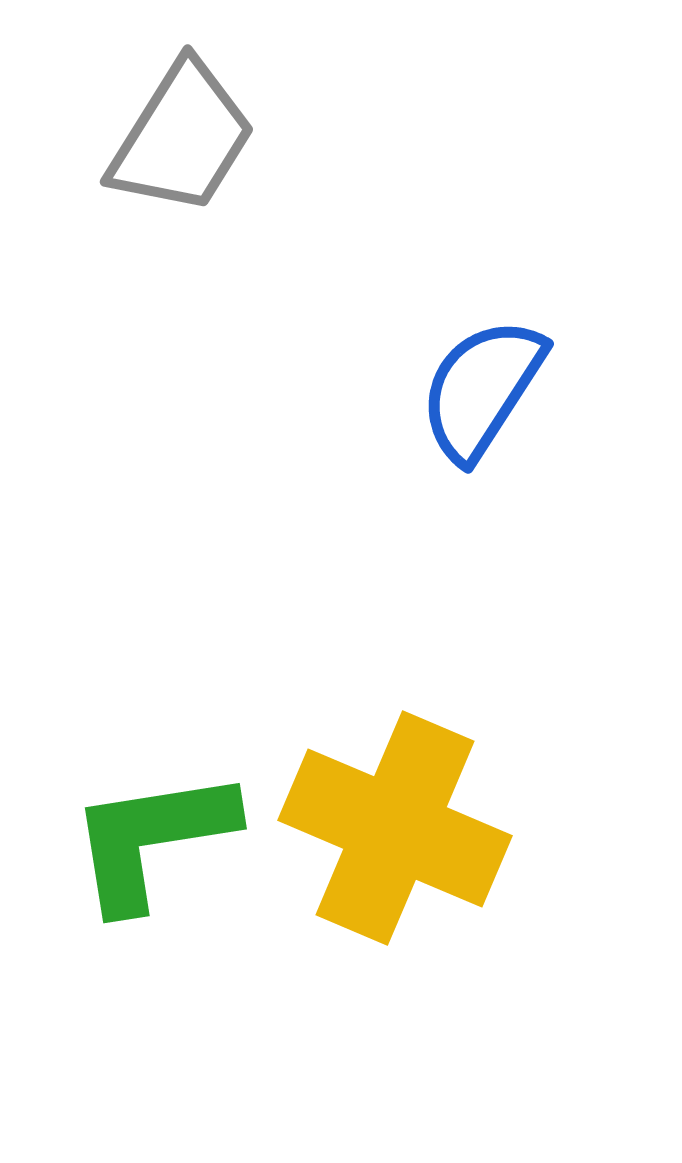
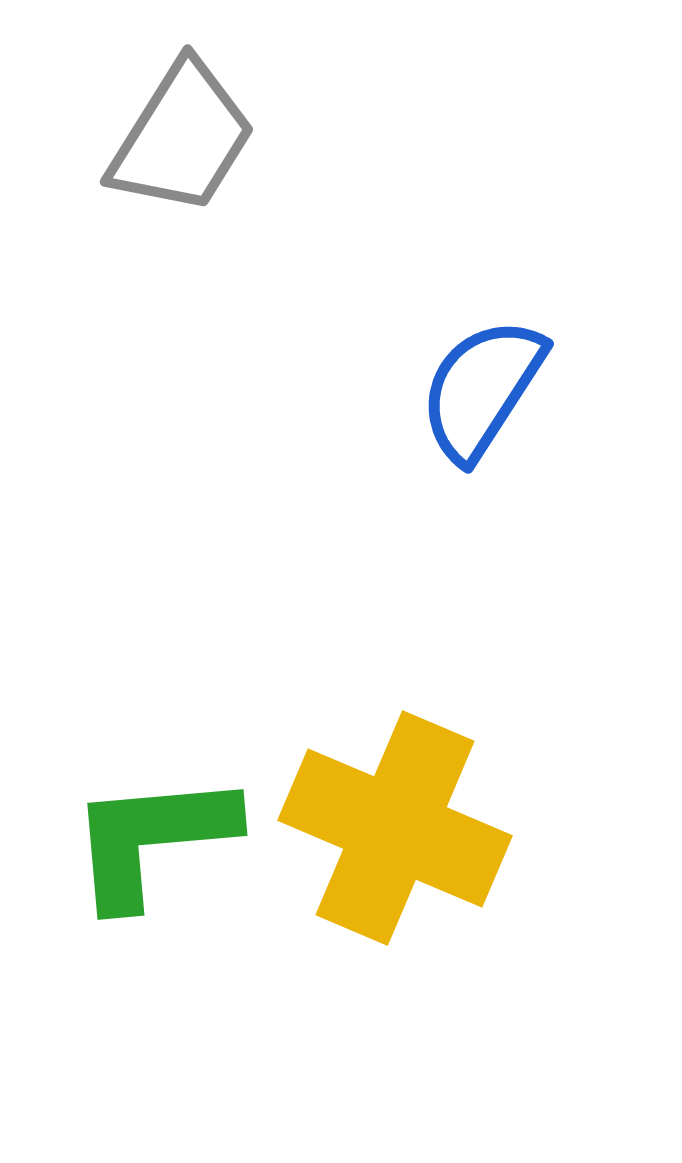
green L-shape: rotated 4 degrees clockwise
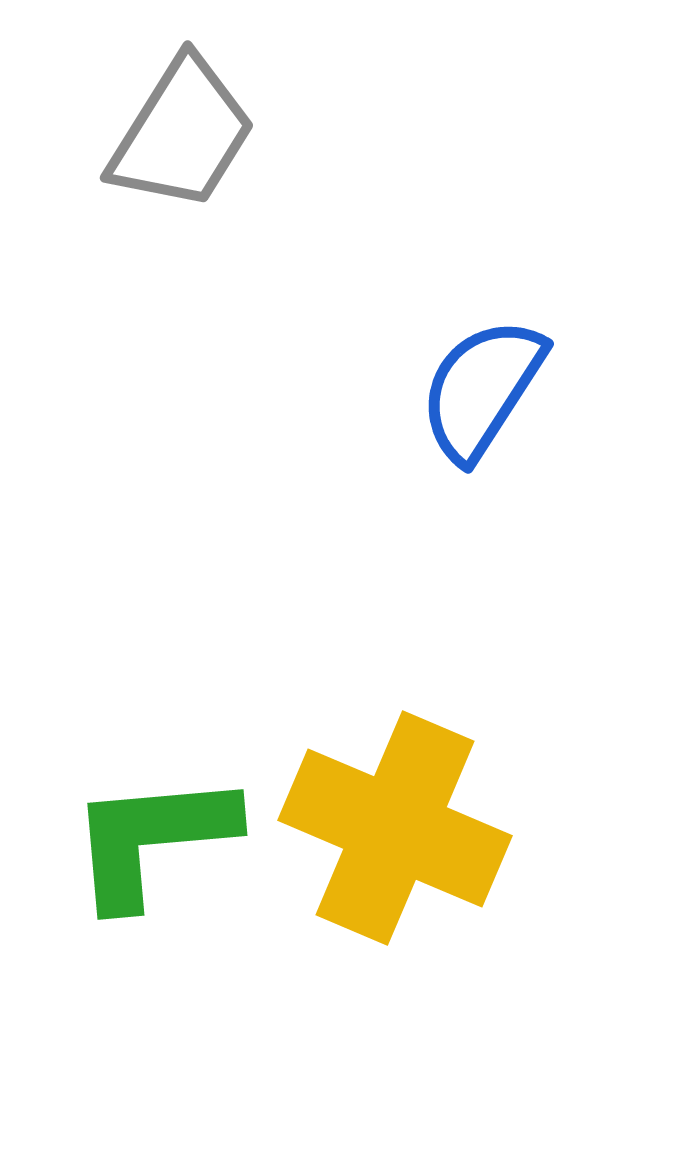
gray trapezoid: moved 4 px up
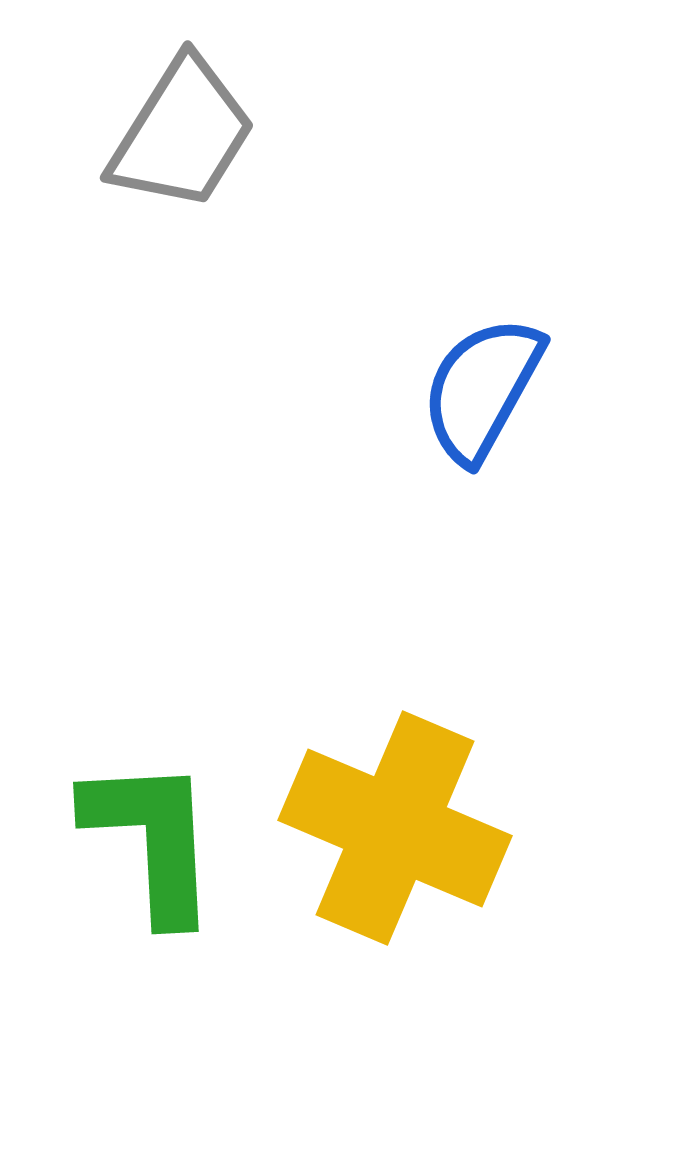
blue semicircle: rotated 4 degrees counterclockwise
green L-shape: rotated 92 degrees clockwise
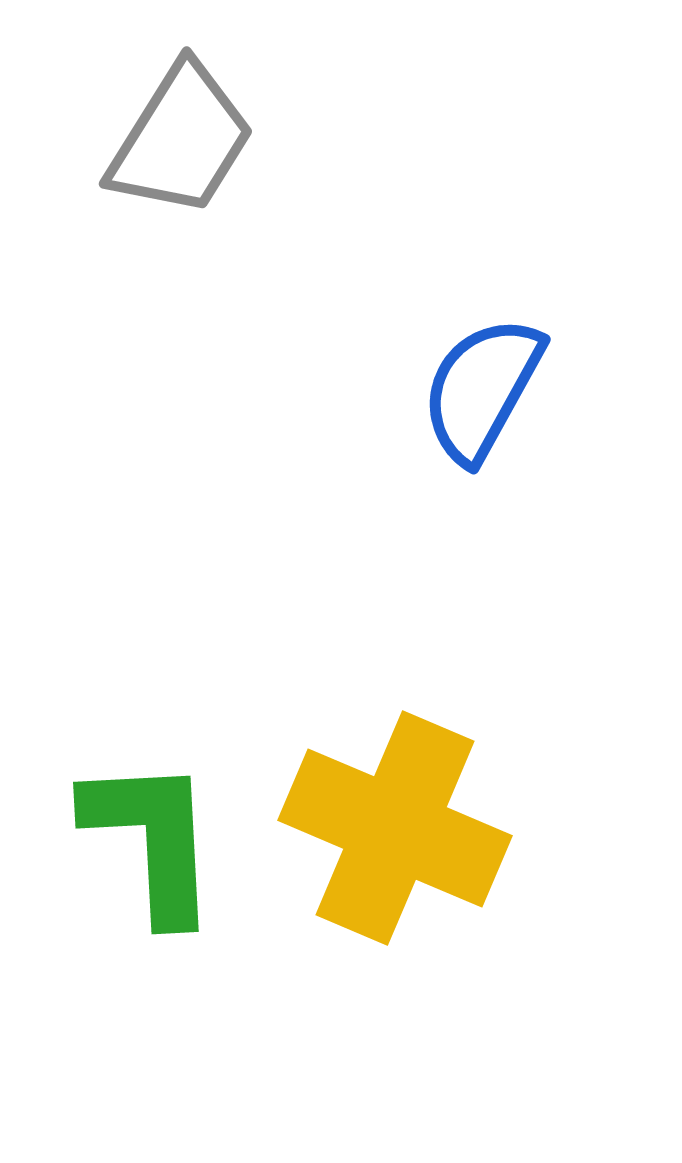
gray trapezoid: moved 1 px left, 6 px down
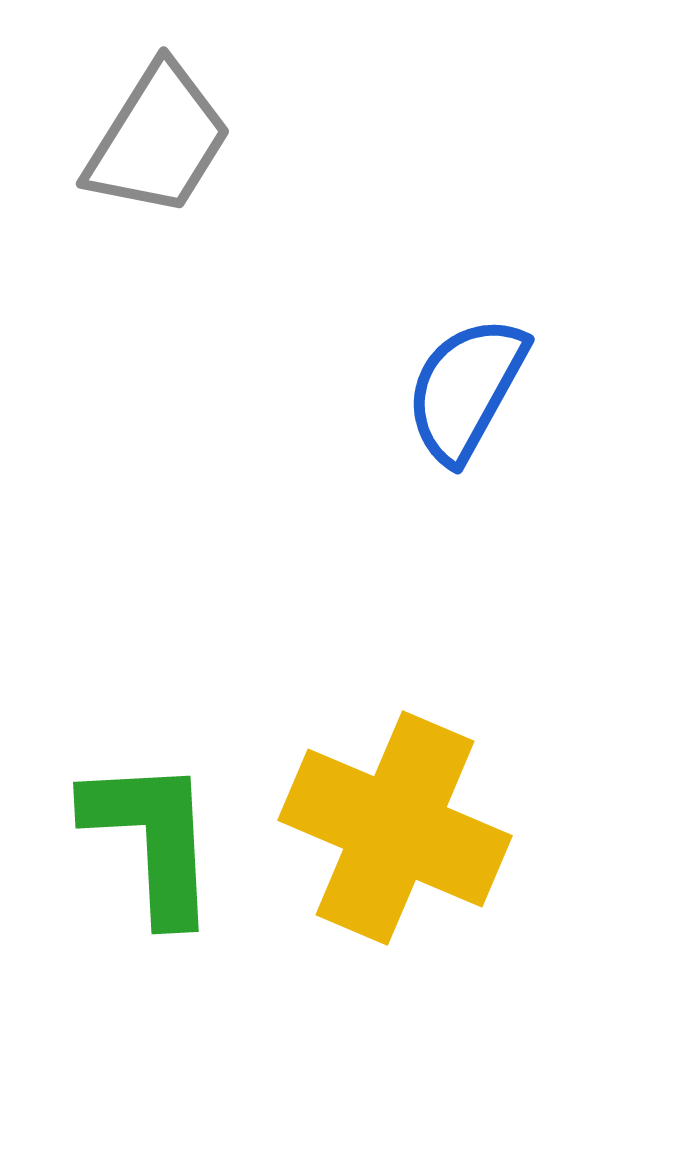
gray trapezoid: moved 23 px left
blue semicircle: moved 16 px left
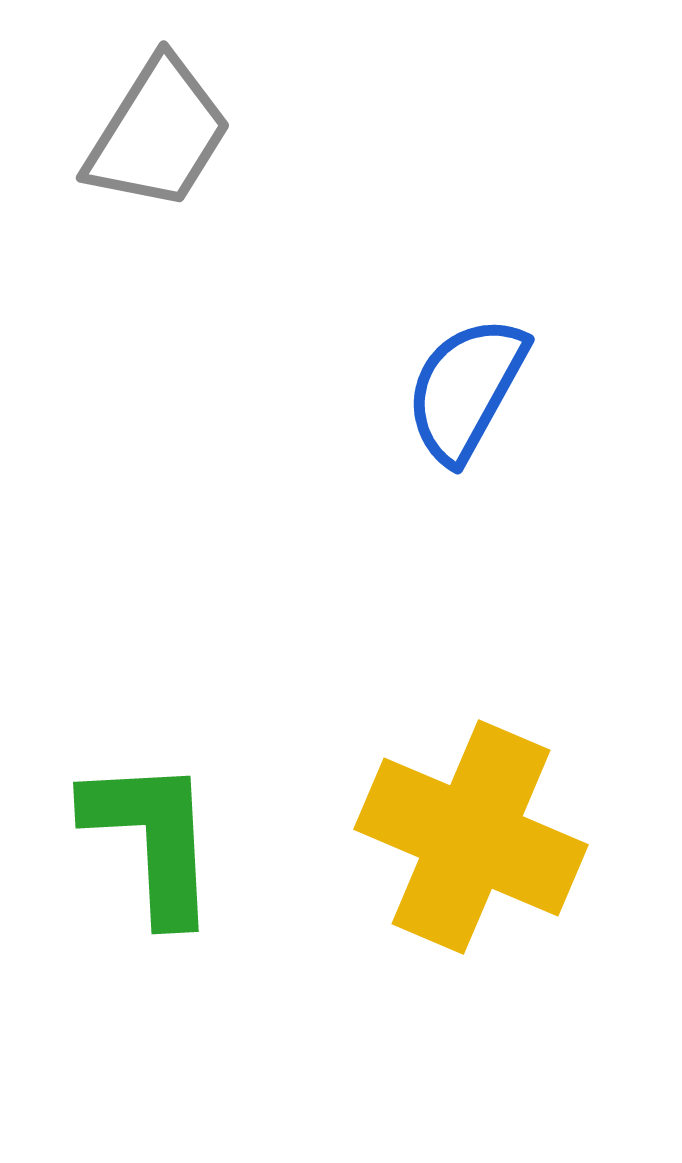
gray trapezoid: moved 6 px up
yellow cross: moved 76 px right, 9 px down
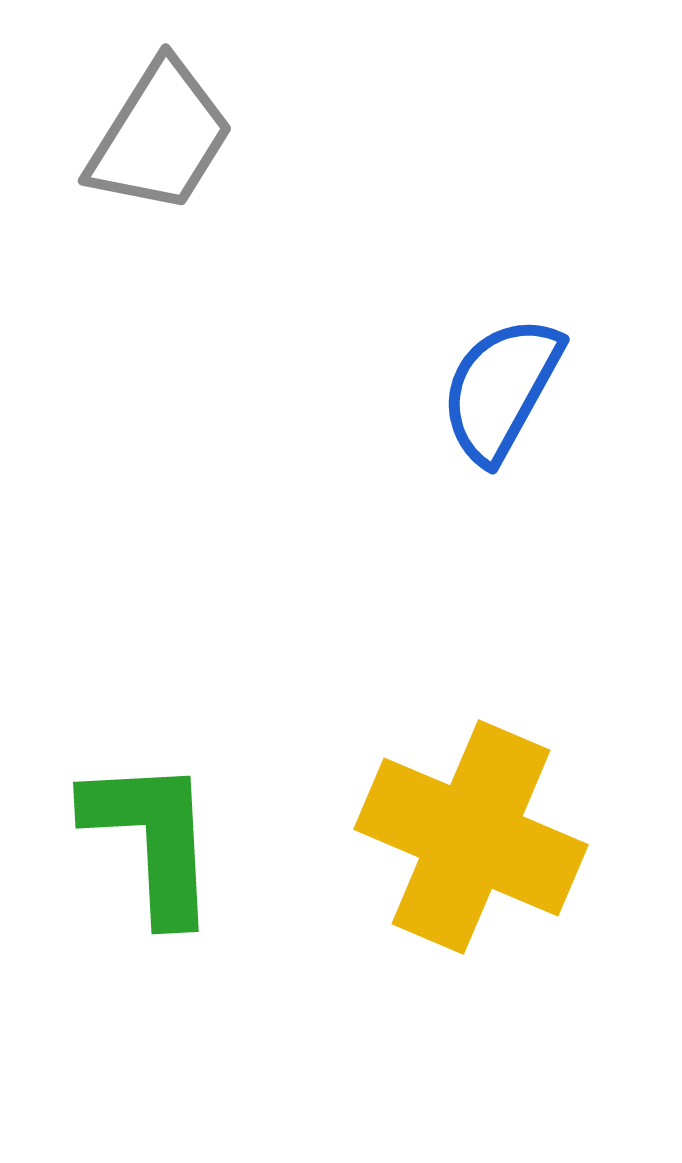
gray trapezoid: moved 2 px right, 3 px down
blue semicircle: moved 35 px right
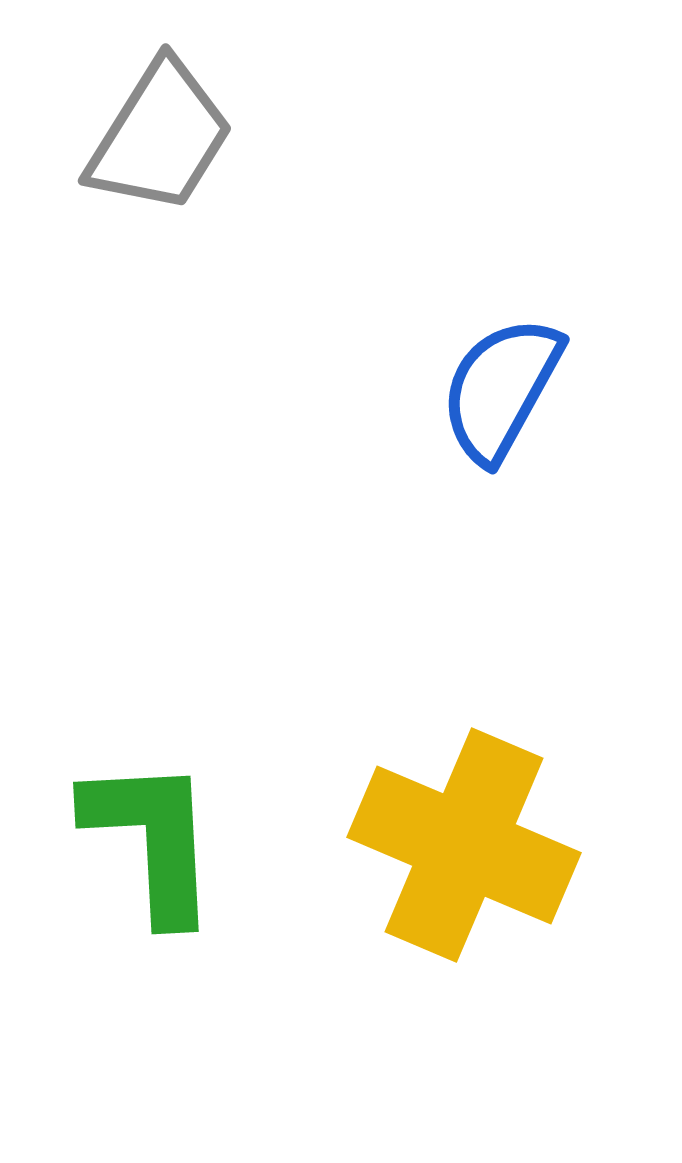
yellow cross: moved 7 px left, 8 px down
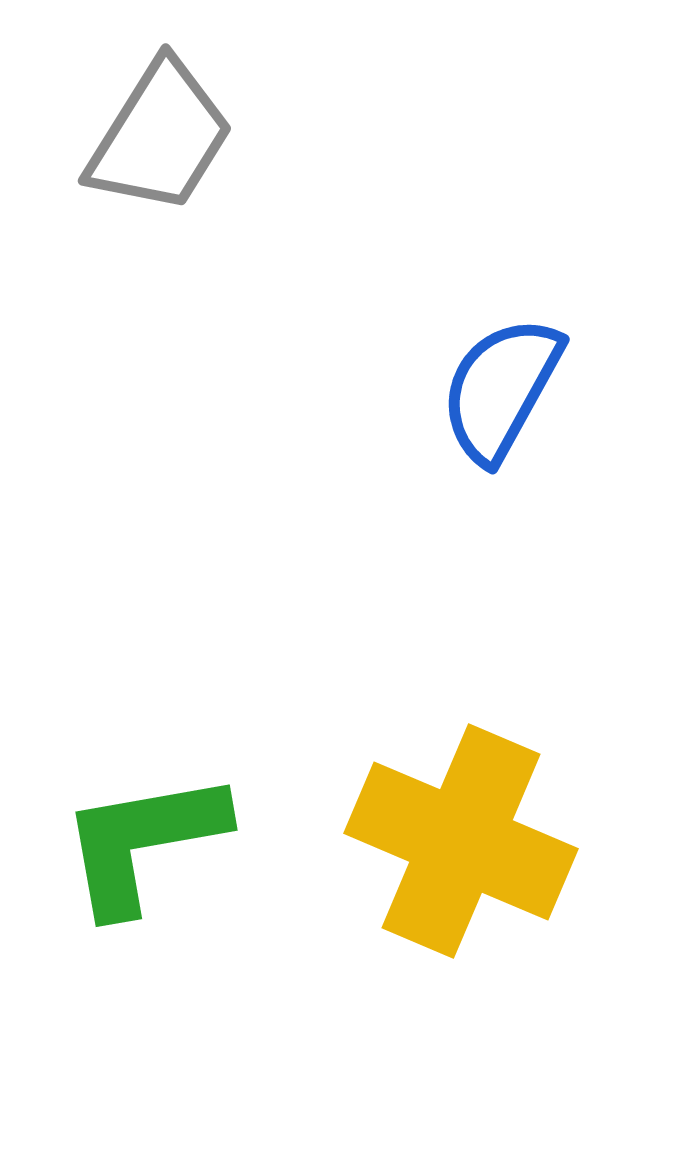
green L-shape: moved 9 px left, 3 px down; rotated 97 degrees counterclockwise
yellow cross: moved 3 px left, 4 px up
